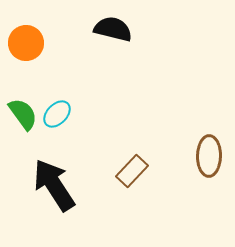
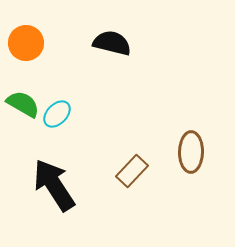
black semicircle: moved 1 px left, 14 px down
green semicircle: moved 10 px up; rotated 24 degrees counterclockwise
brown ellipse: moved 18 px left, 4 px up
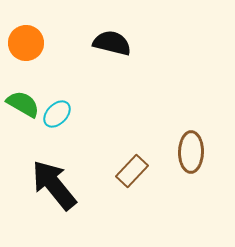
black arrow: rotated 6 degrees counterclockwise
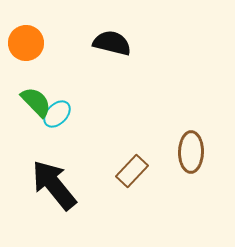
green semicircle: moved 13 px right, 2 px up; rotated 16 degrees clockwise
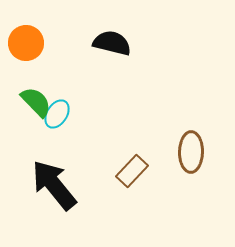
cyan ellipse: rotated 12 degrees counterclockwise
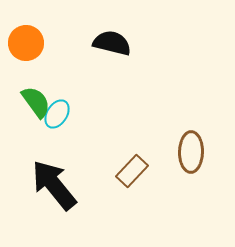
green semicircle: rotated 8 degrees clockwise
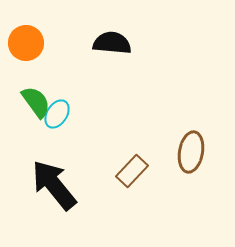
black semicircle: rotated 9 degrees counterclockwise
brown ellipse: rotated 9 degrees clockwise
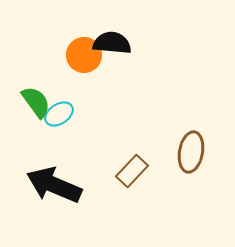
orange circle: moved 58 px right, 12 px down
cyan ellipse: moved 2 px right; rotated 24 degrees clockwise
black arrow: rotated 28 degrees counterclockwise
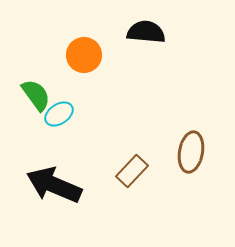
black semicircle: moved 34 px right, 11 px up
green semicircle: moved 7 px up
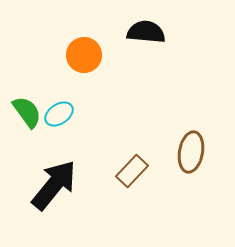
green semicircle: moved 9 px left, 17 px down
black arrow: rotated 106 degrees clockwise
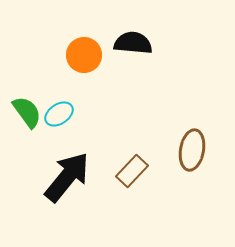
black semicircle: moved 13 px left, 11 px down
brown ellipse: moved 1 px right, 2 px up
black arrow: moved 13 px right, 8 px up
